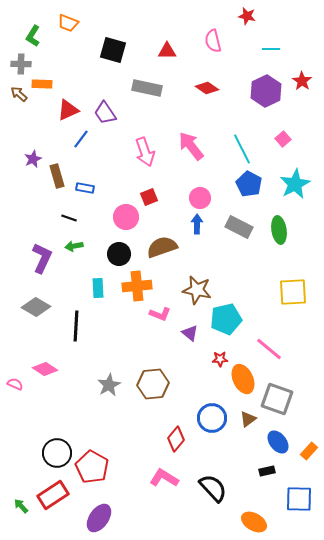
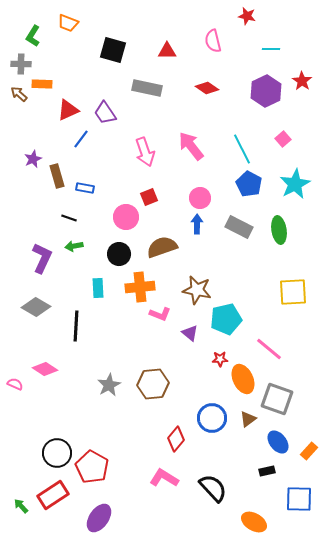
orange cross at (137, 286): moved 3 px right, 1 px down
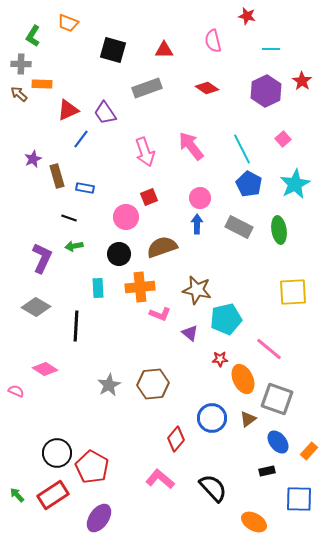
red triangle at (167, 51): moved 3 px left, 1 px up
gray rectangle at (147, 88): rotated 32 degrees counterclockwise
pink semicircle at (15, 384): moved 1 px right, 7 px down
pink L-shape at (164, 478): moved 4 px left, 1 px down; rotated 8 degrees clockwise
green arrow at (21, 506): moved 4 px left, 11 px up
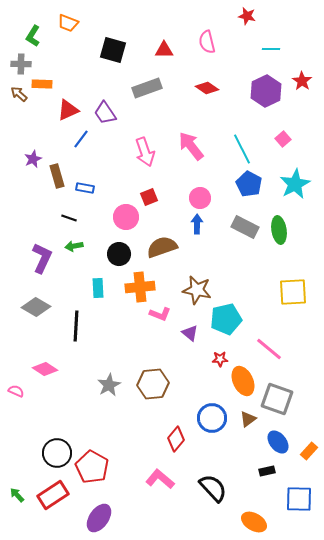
pink semicircle at (213, 41): moved 6 px left, 1 px down
gray rectangle at (239, 227): moved 6 px right
orange ellipse at (243, 379): moved 2 px down
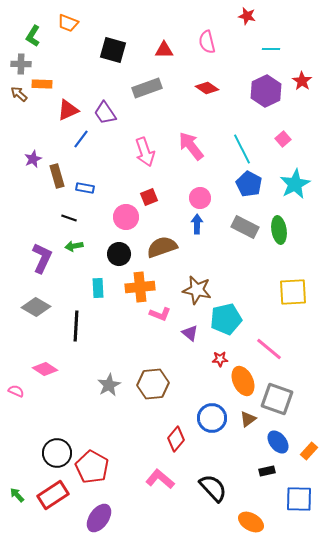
orange ellipse at (254, 522): moved 3 px left
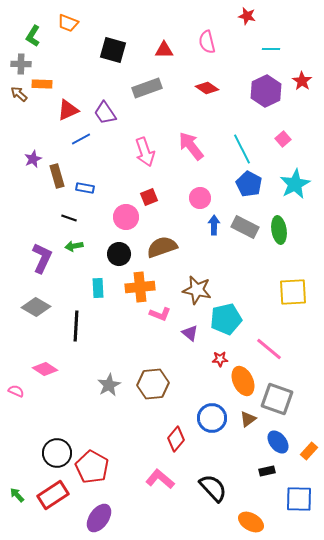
blue line at (81, 139): rotated 24 degrees clockwise
blue arrow at (197, 224): moved 17 px right, 1 px down
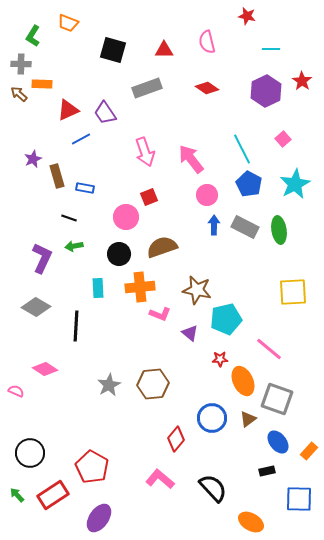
pink arrow at (191, 146): moved 13 px down
pink circle at (200, 198): moved 7 px right, 3 px up
black circle at (57, 453): moved 27 px left
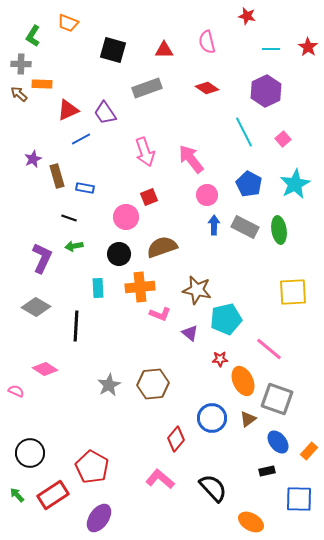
red star at (302, 81): moved 6 px right, 34 px up
cyan line at (242, 149): moved 2 px right, 17 px up
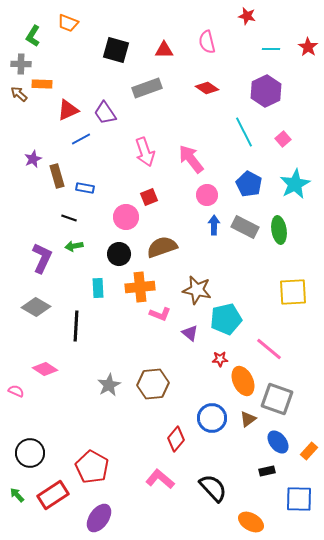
black square at (113, 50): moved 3 px right
